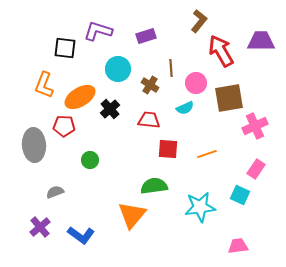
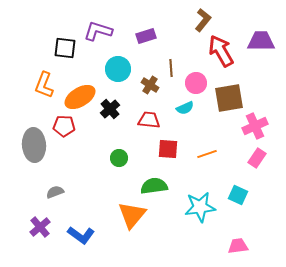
brown L-shape: moved 4 px right, 1 px up
green circle: moved 29 px right, 2 px up
pink rectangle: moved 1 px right, 11 px up
cyan square: moved 2 px left
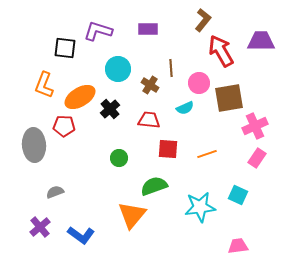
purple rectangle: moved 2 px right, 7 px up; rotated 18 degrees clockwise
pink circle: moved 3 px right
green semicircle: rotated 12 degrees counterclockwise
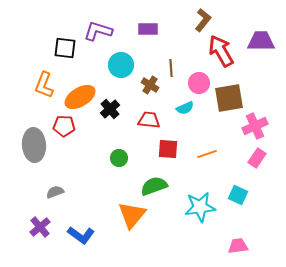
cyan circle: moved 3 px right, 4 px up
